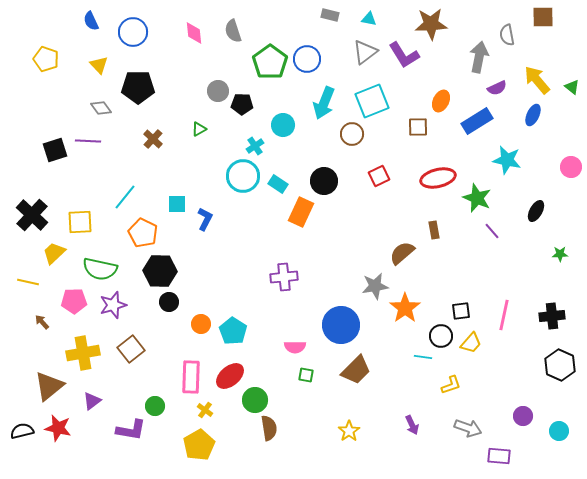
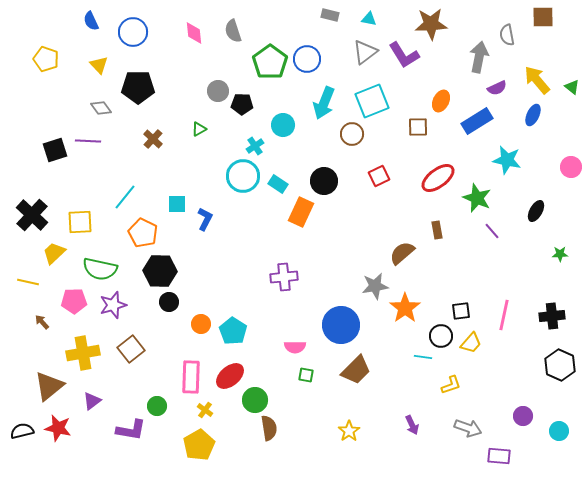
red ellipse at (438, 178): rotated 24 degrees counterclockwise
brown rectangle at (434, 230): moved 3 px right
green circle at (155, 406): moved 2 px right
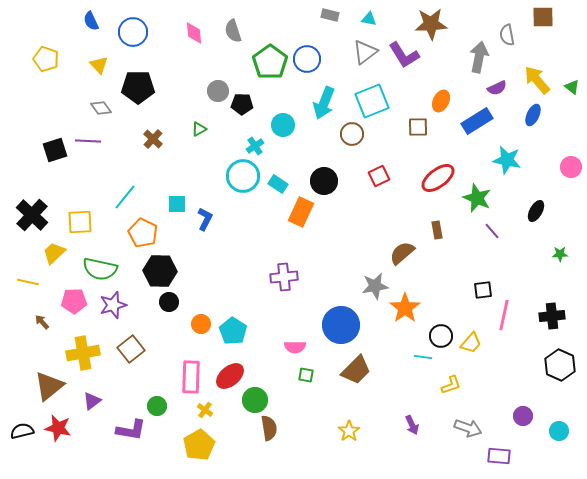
black square at (461, 311): moved 22 px right, 21 px up
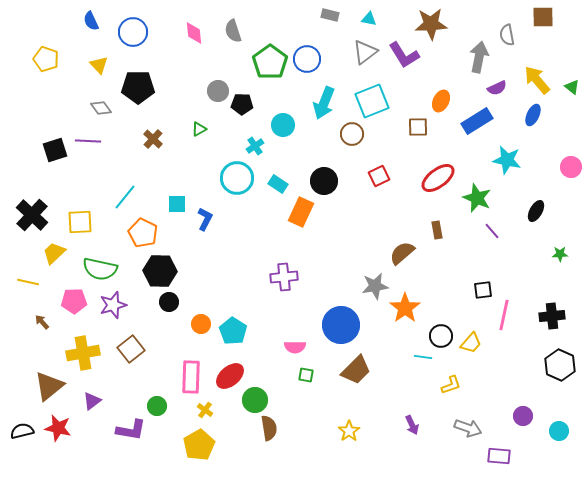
cyan circle at (243, 176): moved 6 px left, 2 px down
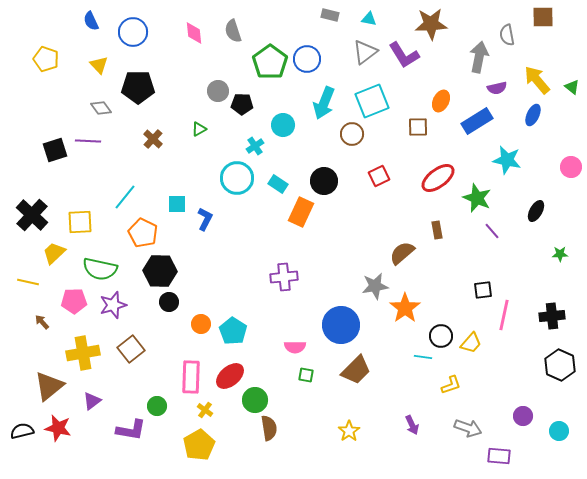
purple semicircle at (497, 88): rotated 12 degrees clockwise
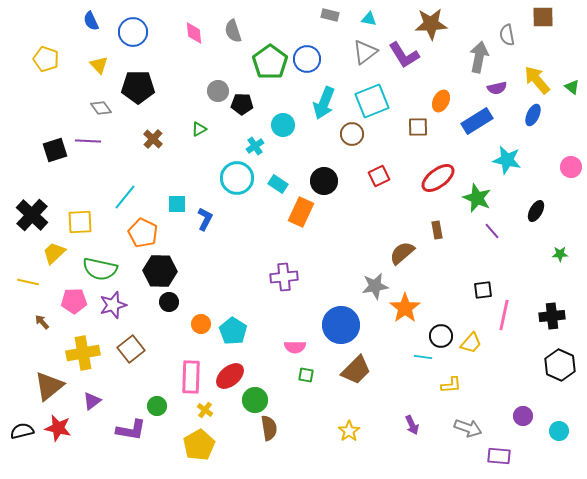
yellow L-shape at (451, 385): rotated 15 degrees clockwise
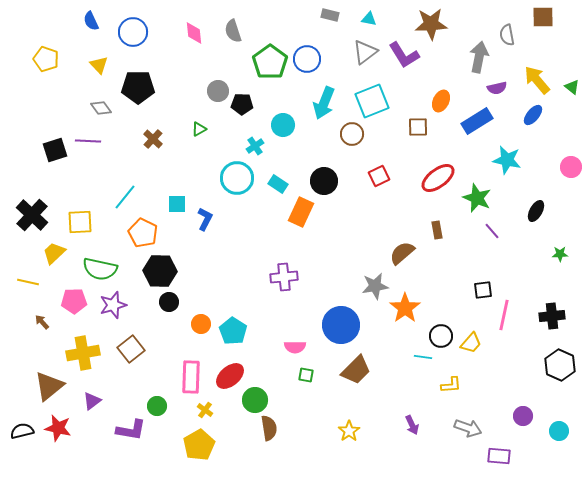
blue ellipse at (533, 115): rotated 15 degrees clockwise
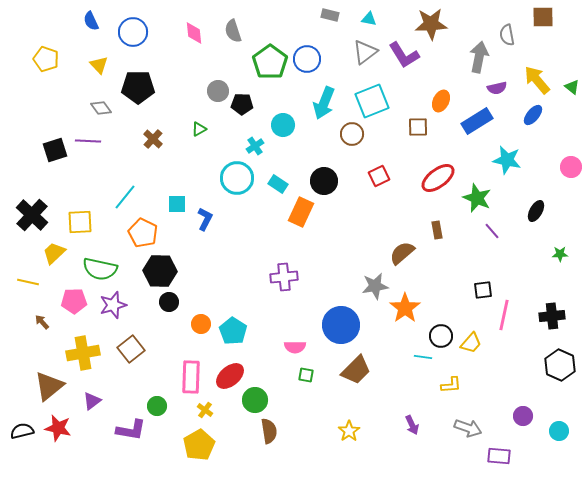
brown semicircle at (269, 428): moved 3 px down
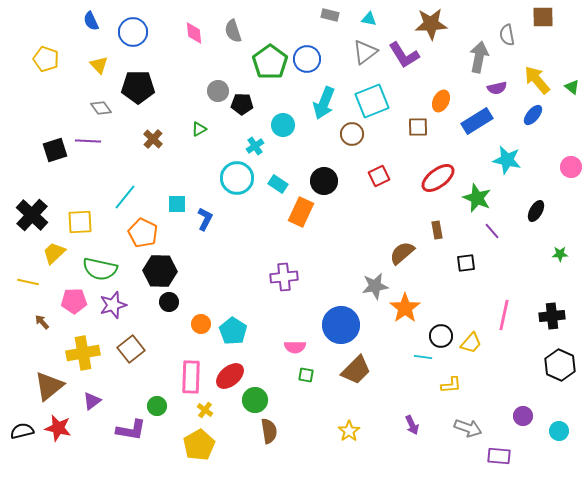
black square at (483, 290): moved 17 px left, 27 px up
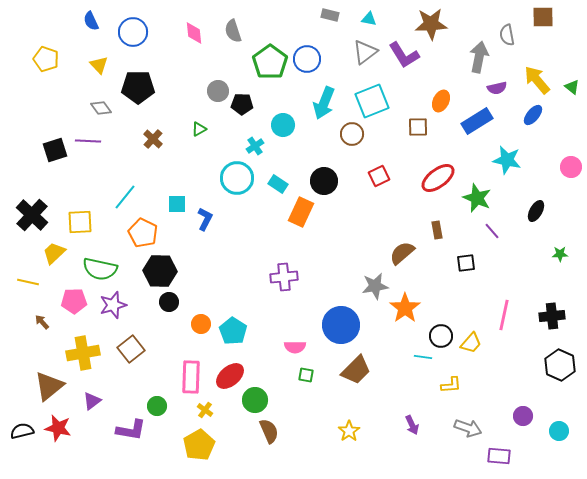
brown semicircle at (269, 431): rotated 15 degrees counterclockwise
